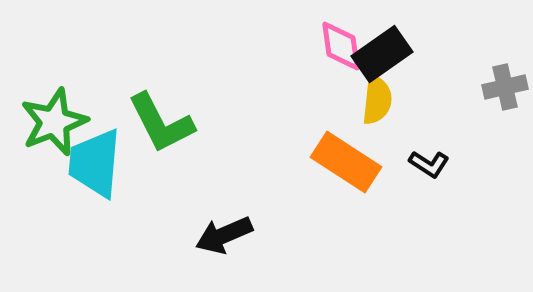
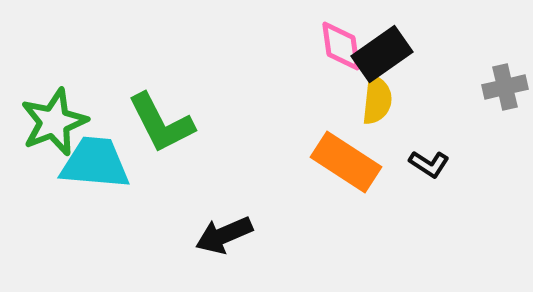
cyan trapezoid: rotated 90 degrees clockwise
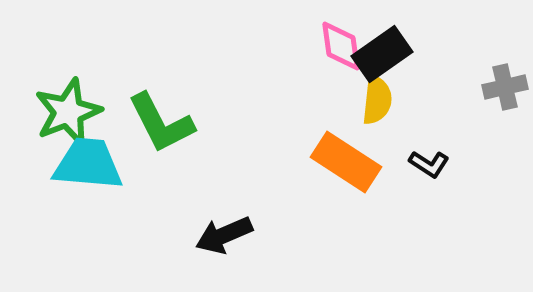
green star: moved 14 px right, 10 px up
cyan trapezoid: moved 7 px left, 1 px down
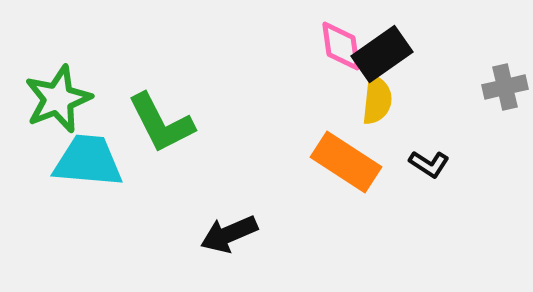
green star: moved 10 px left, 13 px up
cyan trapezoid: moved 3 px up
black arrow: moved 5 px right, 1 px up
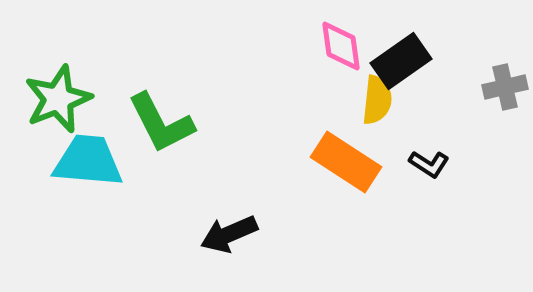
black rectangle: moved 19 px right, 7 px down
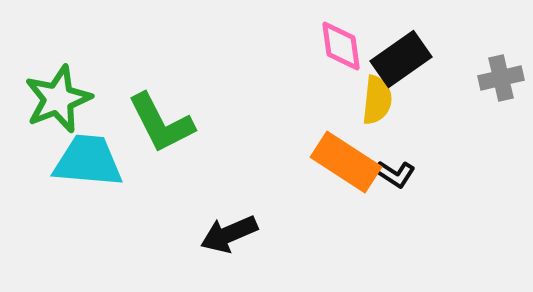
black rectangle: moved 2 px up
gray cross: moved 4 px left, 9 px up
black L-shape: moved 34 px left, 10 px down
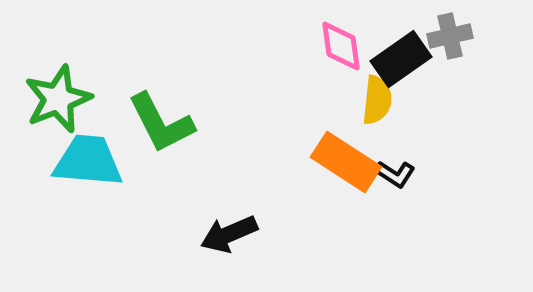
gray cross: moved 51 px left, 42 px up
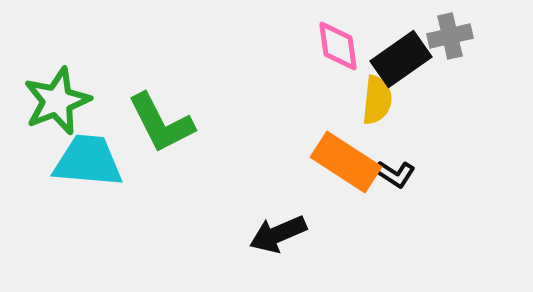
pink diamond: moved 3 px left
green star: moved 1 px left, 2 px down
black arrow: moved 49 px right
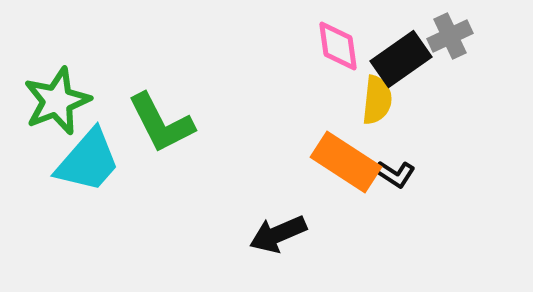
gray cross: rotated 12 degrees counterclockwise
cyan trapezoid: rotated 126 degrees clockwise
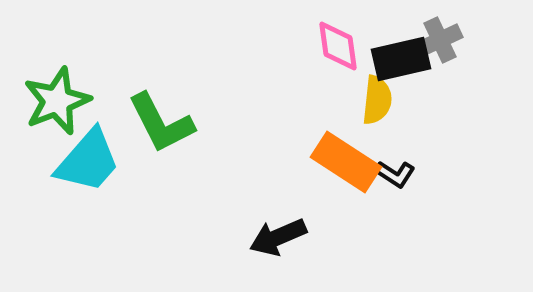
gray cross: moved 10 px left, 4 px down
black rectangle: rotated 22 degrees clockwise
black arrow: moved 3 px down
